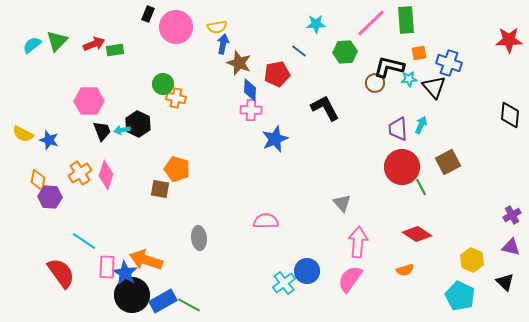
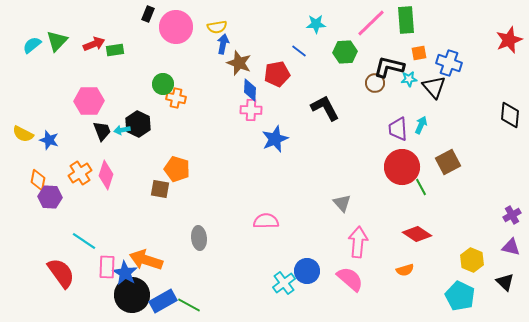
red star at (509, 40): rotated 20 degrees counterclockwise
pink semicircle at (350, 279): rotated 96 degrees clockwise
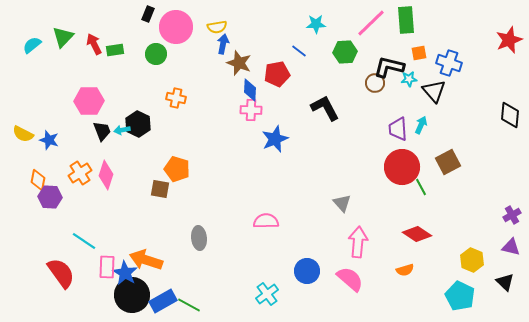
green triangle at (57, 41): moved 6 px right, 4 px up
red arrow at (94, 44): rotated 95 degrees counterclockwise
green circle at (163, 84): moved 7 px left, 30 px up
black triangle at (434, 87): moved 4 px down
cyan cross at (284, 283): moved 17 px left, 11 px down
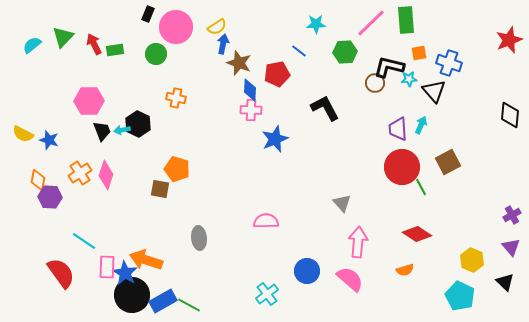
yellow semicircle at (217, 27): rotated 24 degrees counterclockwise
purple triangle at (511, 247): rotated 36 degrees clockwise
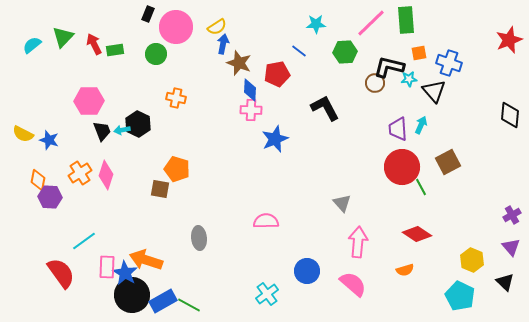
cyan line at (84, 241): rotated 70 degrees counterclockwise
pink semicircle at (350, 279): moved 3 px right, 5 px down
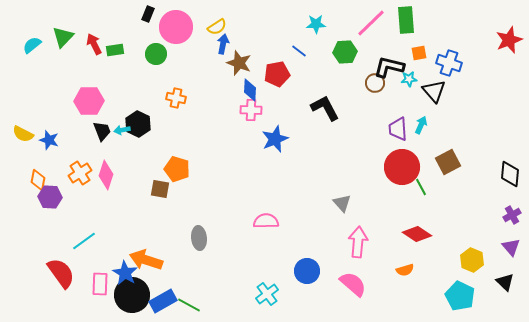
black diamond at (510, 115): moved 59 px down
pink rectangle at (107, 267): moved 7 px left, 17 px down
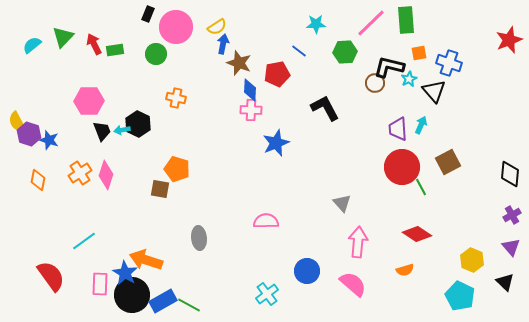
cyan star at (409, 79): rotated 21 degrees counterclockwise
yellow semicircle at (23, 134): moved 6 px left, 12 px up; rotated 35 degrees clockwise
blue star at (275, 139): moved 1 px right, 4 px down
purple hexagon at (50, 197): moved 21 px left, 63 px up; rotated 15 degrees clockwise
red semicircle at (61, 273): moved 10 px left, 3 px down
